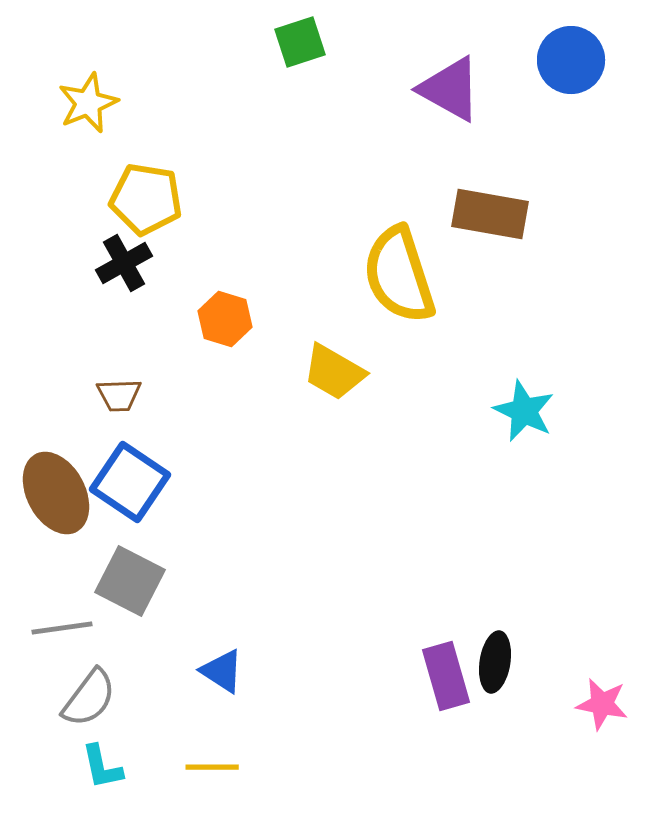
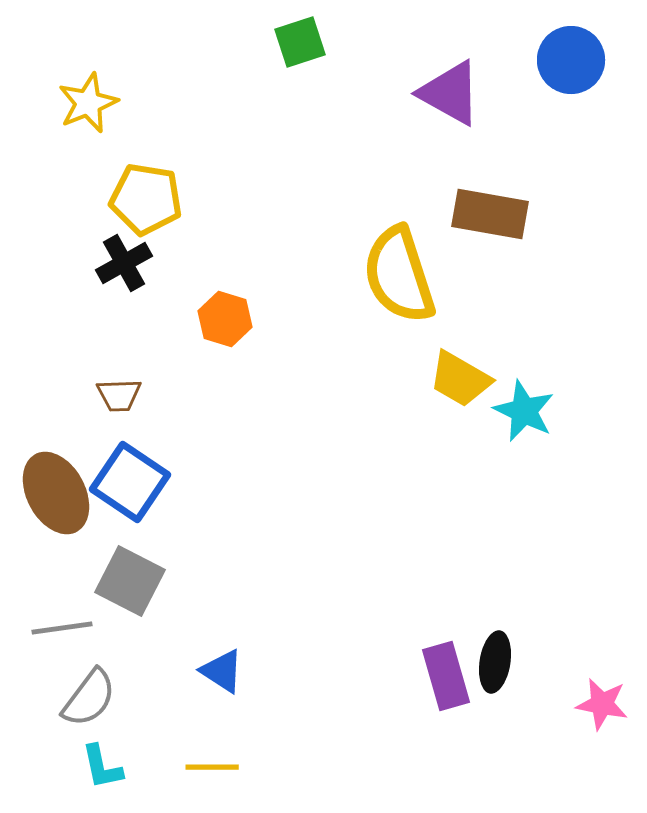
purple triangle: moved 4 px down
yellow trapezoid: moved 126 px right, 7 px down
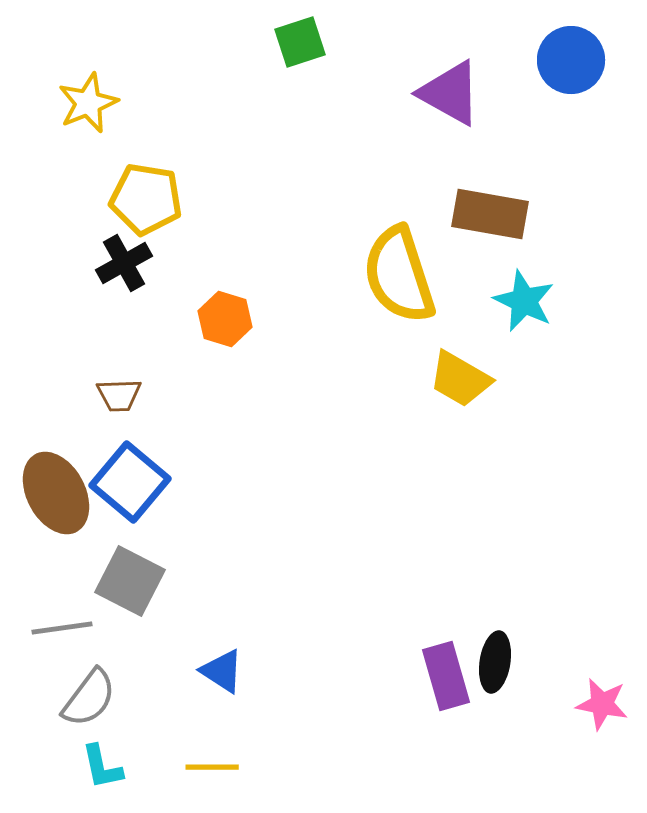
cyan star: moved 110 px up
blue square: rotated 6 degrees clockwise
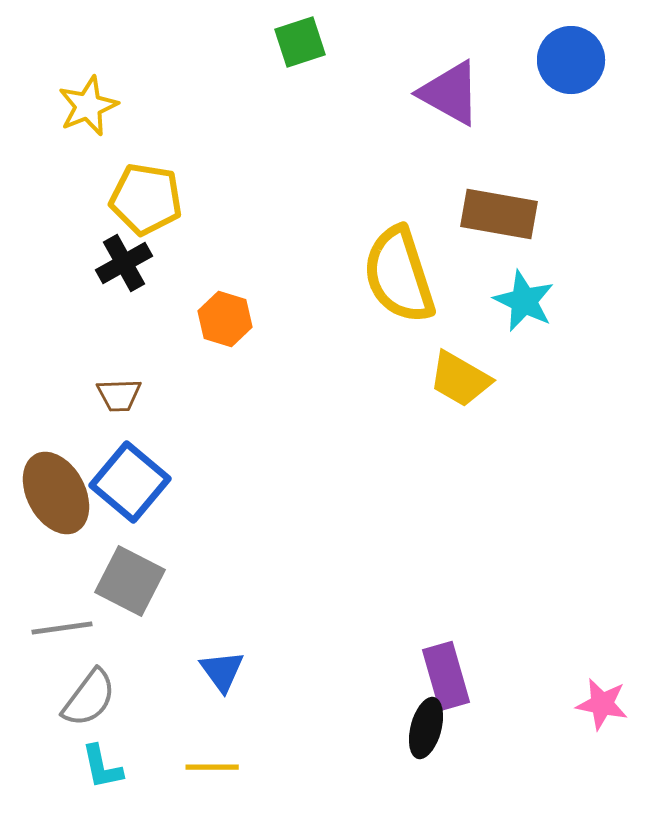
yellow star: moved 3 px down
brown rectangle: moved 9 px right
black ellipse: moved 69 px left, 66 px down; rotated 6 degrees clockwise
blue triangle: rotated 21 degrees clockwise
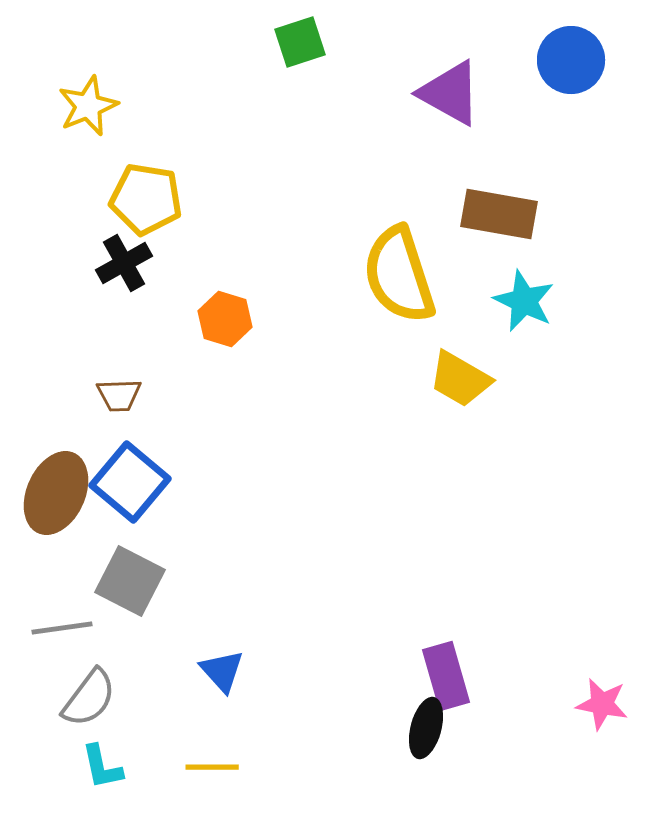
brown ellipse: rotated 52 degrees clockwise
blue triangle: rotated 6 degrees counterclockwise
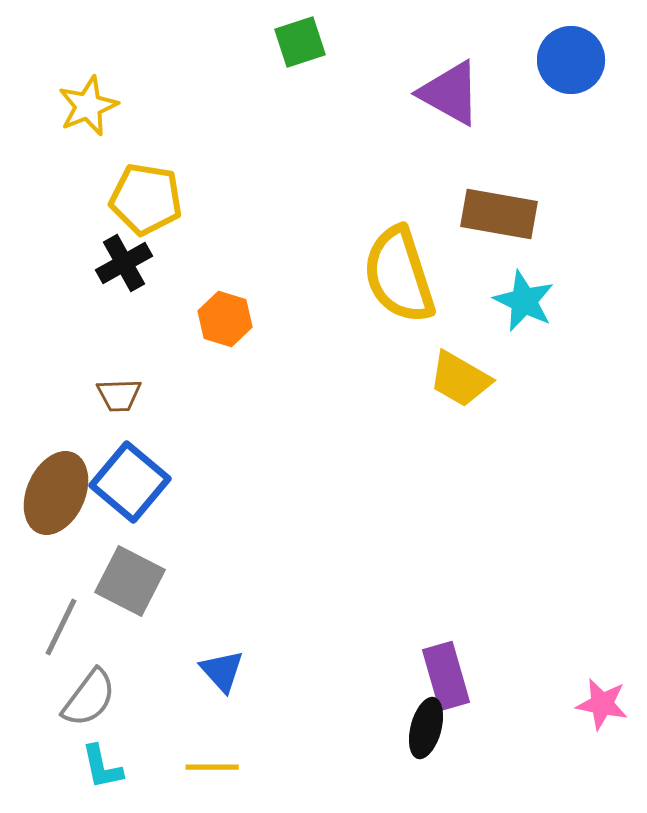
gray line: moved 1 px left, 1 px up; rotated 56 degrees counterclockwise
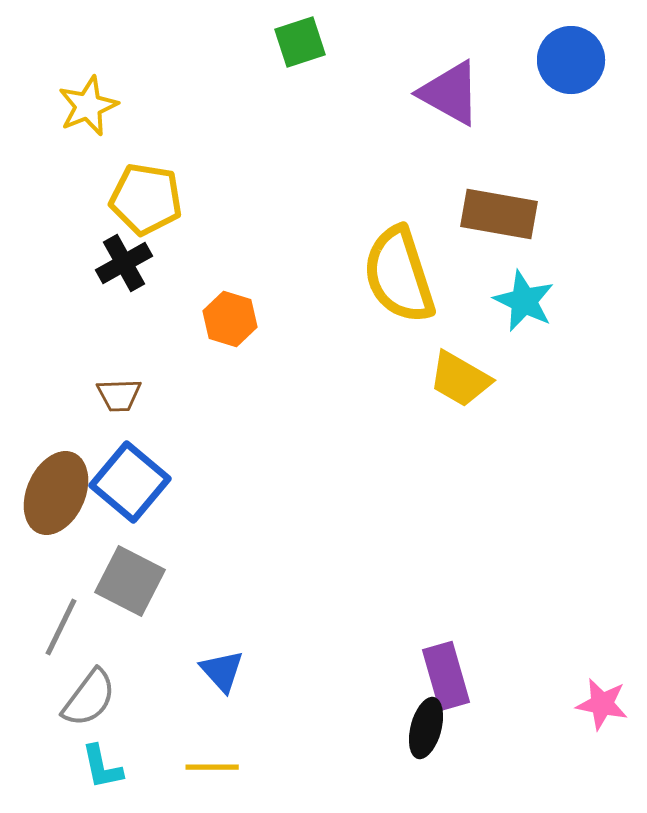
orange hexagon: moved 5 px right
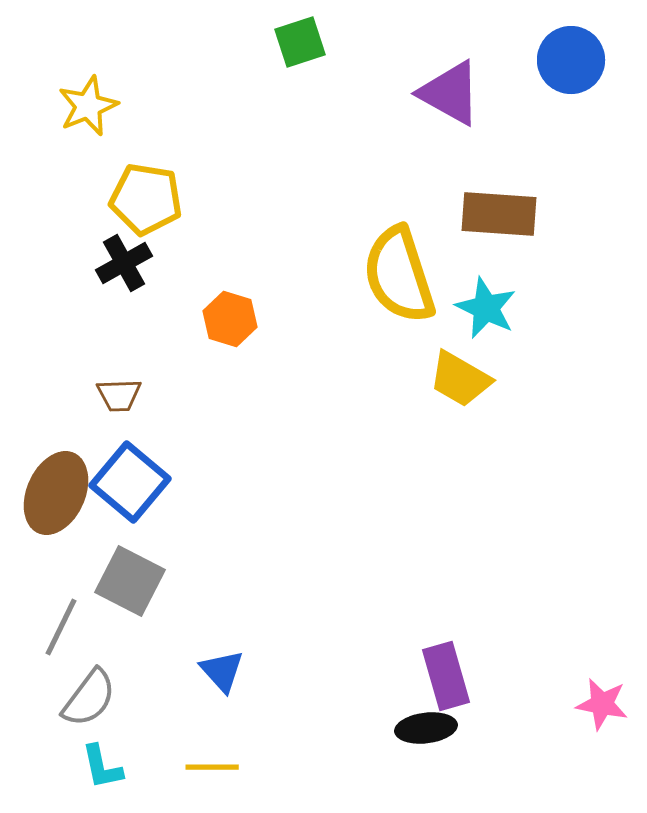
brown rectangle: rotated 6 degrees counterclockwise
cyan star: moved 38 px left, 7 px down
black ellipse: rotated 68 degrees clockwise
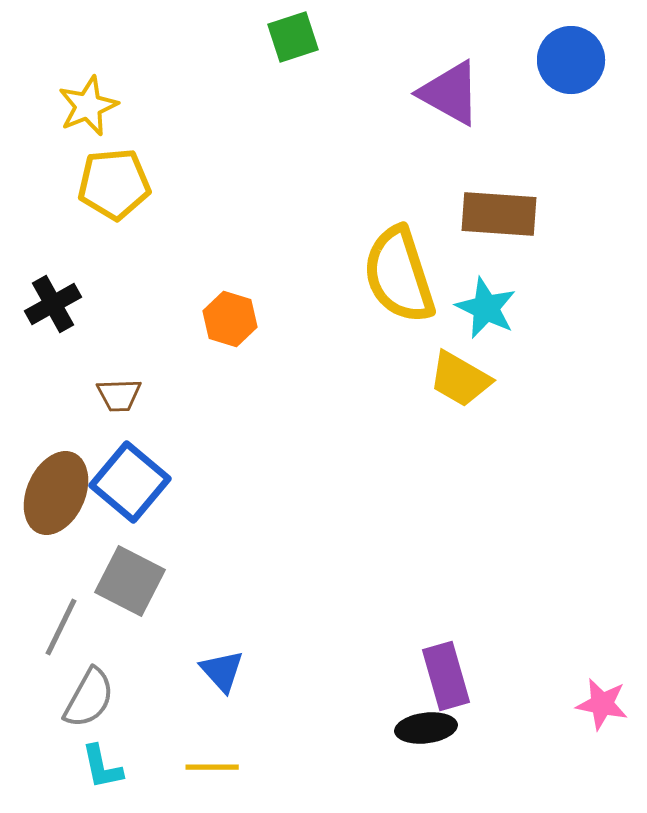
green square: moved 7 px left, 5 px up
yellow pentagon: moved 32 px left, 15 px up; rotated 14 degrees counterclockwise
black cross: moved 71 px left, 41 px down
gray semicircle: rotated 8 degrees counterclockwise
